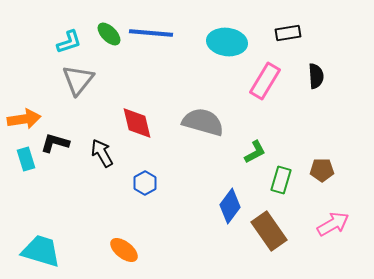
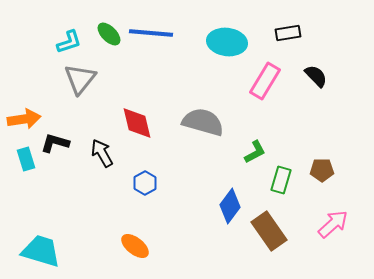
black semicircle: rotated 40 degrees counterclockwise
gray triangle: moved 2 px right, 1 px up
pink arrow: rotated 12 degrees counterclockwise
orange ellipse: moved 11 px right, 4 px up
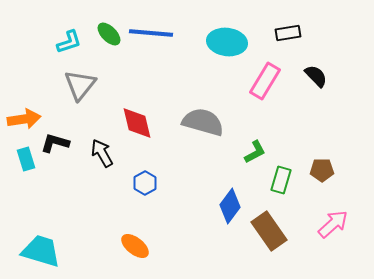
gray triangle: moved 6 px down
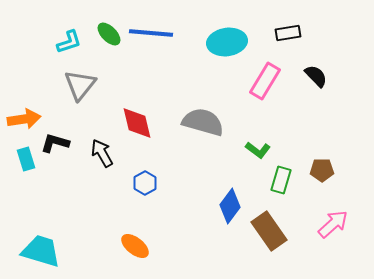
cyan ellipse: rotated 15 degrees counterclockwise
green L-shape: moved 3 px right, 2 px up; rotated 65 degrees clockwise
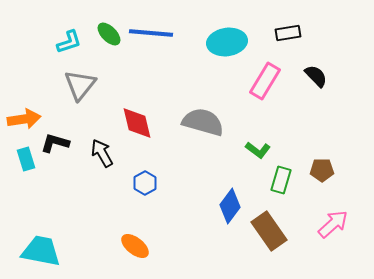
cyan trapezoid: rotated 6 degrees counterclockwise
